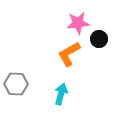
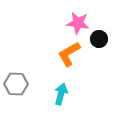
pink star: rotated 15 degrees clockwise
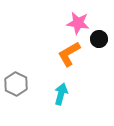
gray hexagon: rotated 25 degrees clockwise
